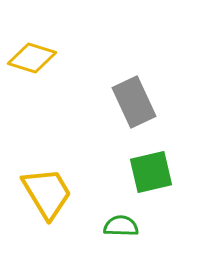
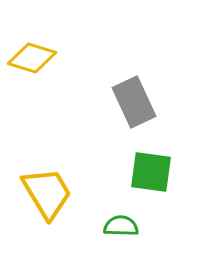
green square: rotated 21 degrees clockwise
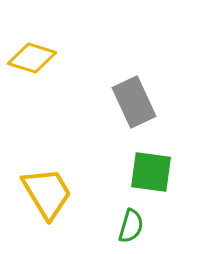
green semicircle: moved 10 px right; rotated 104 degrees clockwise
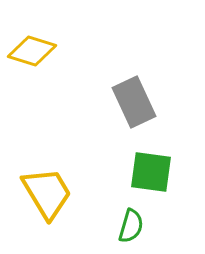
yellow diamond: moved 7 px up
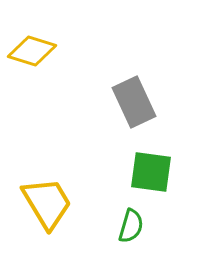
yellow trapezoid: moved 10 px down
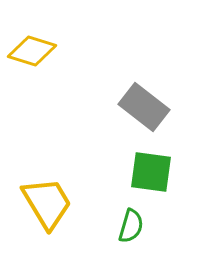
gray rectangle: moved 10 px right, 5 px down; rotated 27 degrees counterclockwise
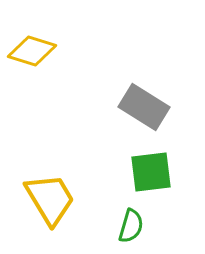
gray rectangle: rotated 6 degrees counterclockwise
green square: rotated 15 degrees counterclockwise
yellow trapezoid: moved 3 px right, 4 px up
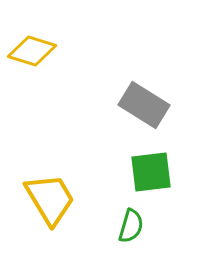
gray rectangle: moved 2 px up
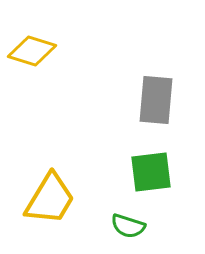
gray rectangle: moved 12 px right, 5 px up; rotated 63 degrees clockwise
yellow trapezoid: rotated 62 degrees clockwise
green semicircle: moved 3 px left; rotated 92 degrees clockwise
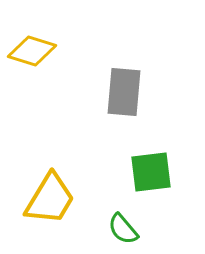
gray rectangle: moved 32 px left, 8 px up
green semicircle: moved 5 px left, 3 px down; rotated 32 degrees clockwise
